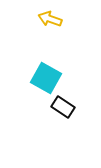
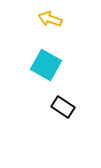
cyan square: moved 13 px up
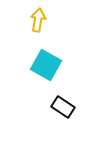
yellow arrow: moved 12 px left, 1 px down; rotated 80 degrees clockwise
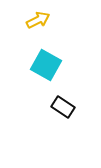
yellow arrow: rotated 55 degrees clockwise
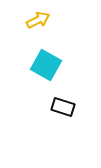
black rectangle: rotated 15 degrees counterclockwise
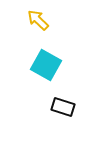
yellow arrow: rotated 110 degrees counterclockwise
